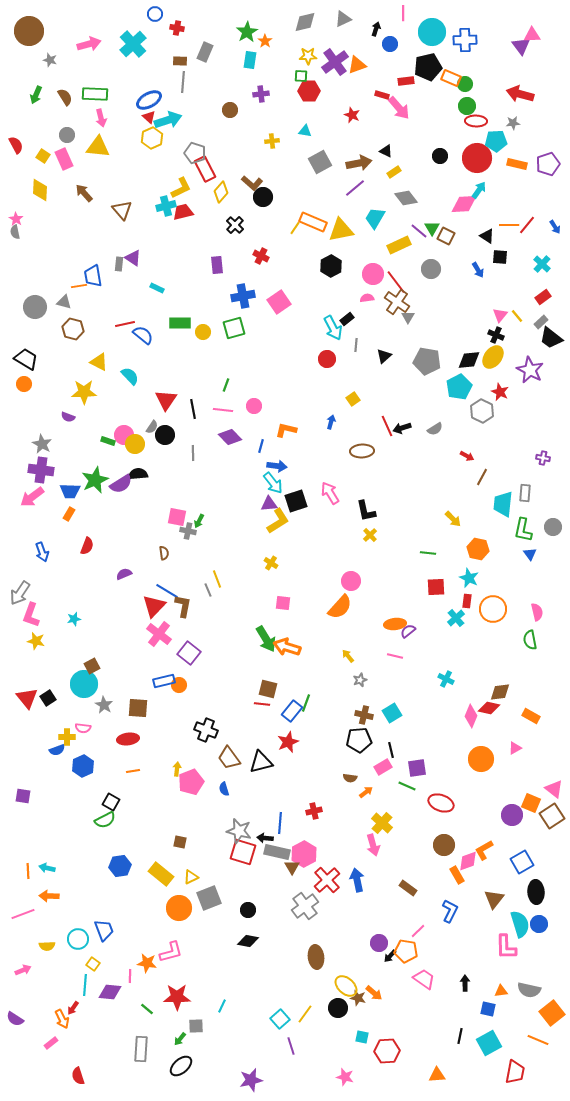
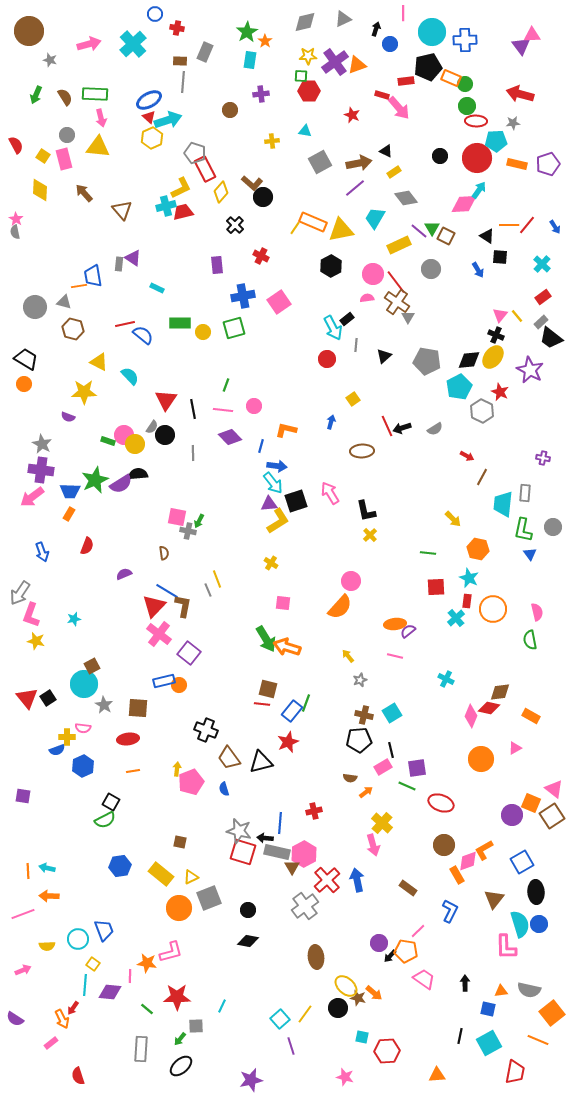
pink rectangle at (64, 159): rotated 10 degrees clockwise
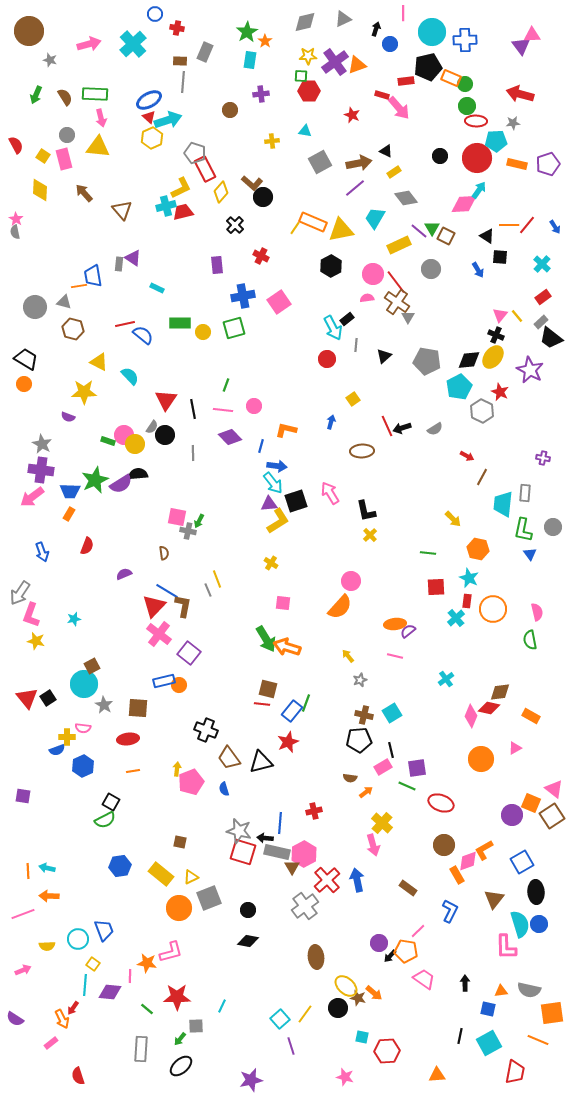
cyan cross at (446, 679): rotated 28 degrees clockwise
orange square at (552, 1013): rotated 30 degrees clockwise
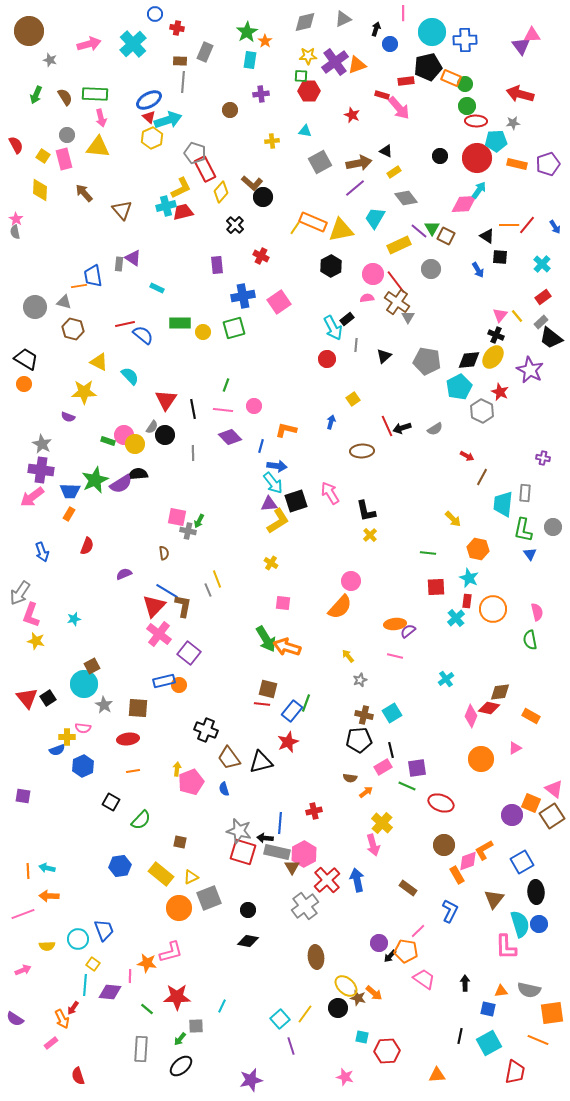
green semicircle at (105, 820): moved 36 px right; rotated 20 degrees counterclockwise
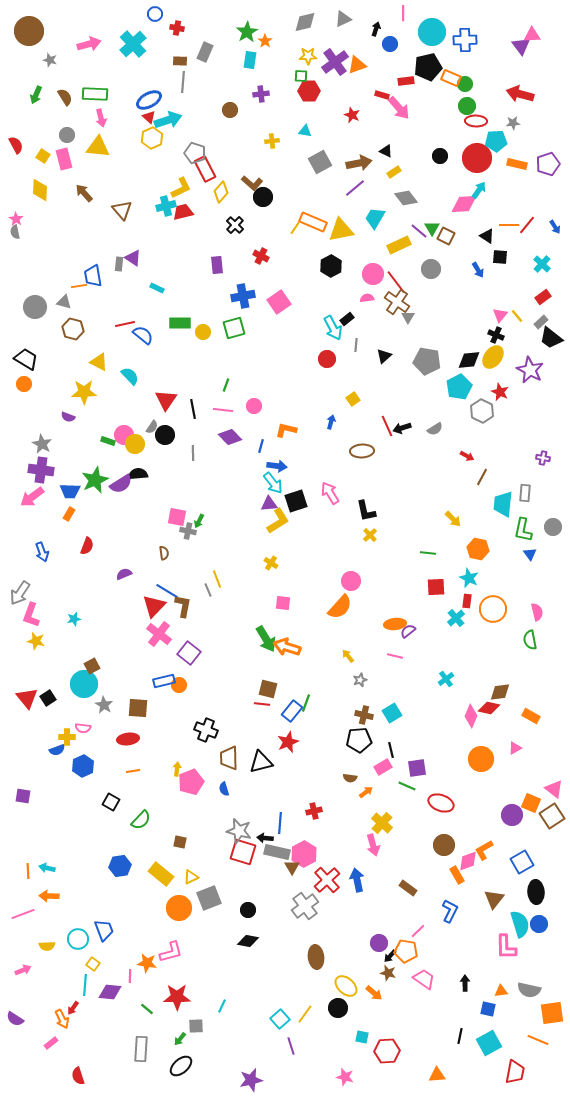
brown trapezoid at (229, 758): rotated 35 degrees clockwise
brown star at (358, 998): moved 30 px right, 25 px up
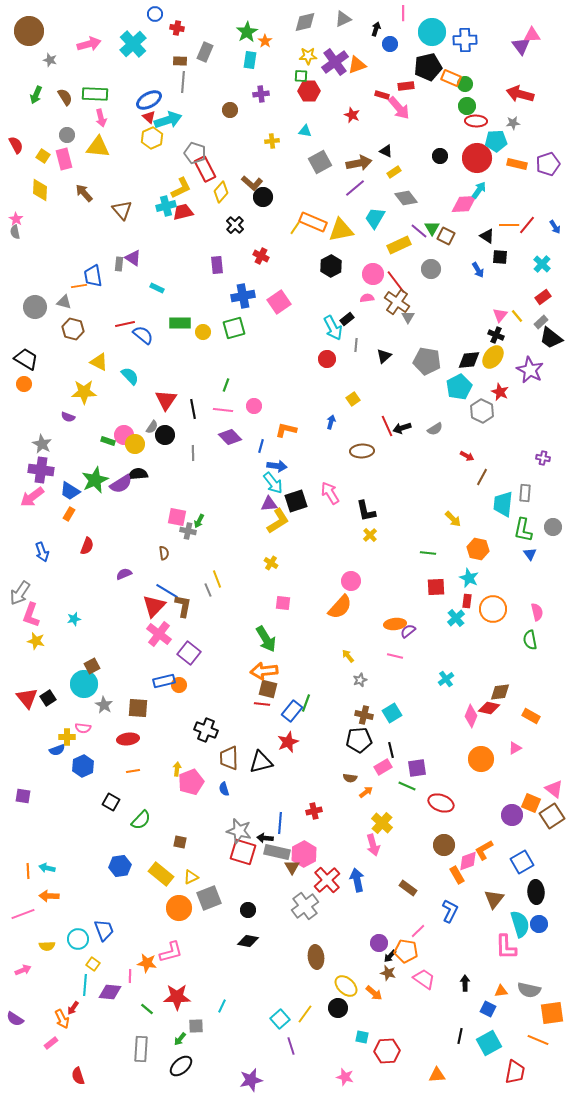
red rectangle at (406, 81): moved 5 px down
blue trapezoid at (70, 491): rotated 30 degrees clockwise
orange arrow at (287, 647): moved 23 px left, 24 px down; rotated 24 degrees counterclockwise
blue square at (488, 1009): rotated 14 degrees clockwise
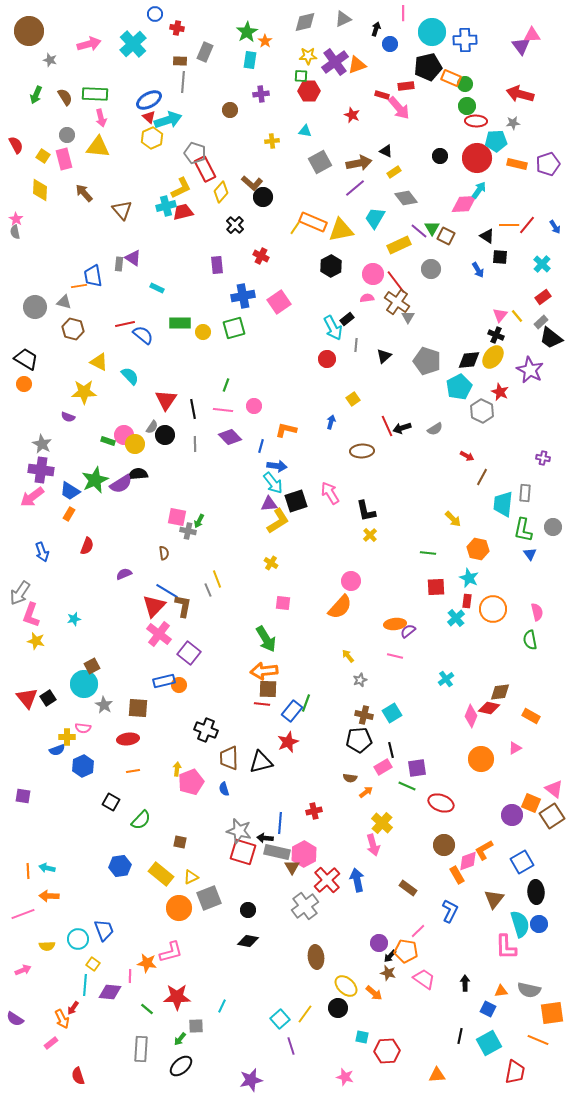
gray pentagon at (427, 361): rotated 8 degrees clockwise
gray line at (193, 453): moved 2 px right, 9 px up
brown square at (268, 689): rotated 12 degrees counterclockwise
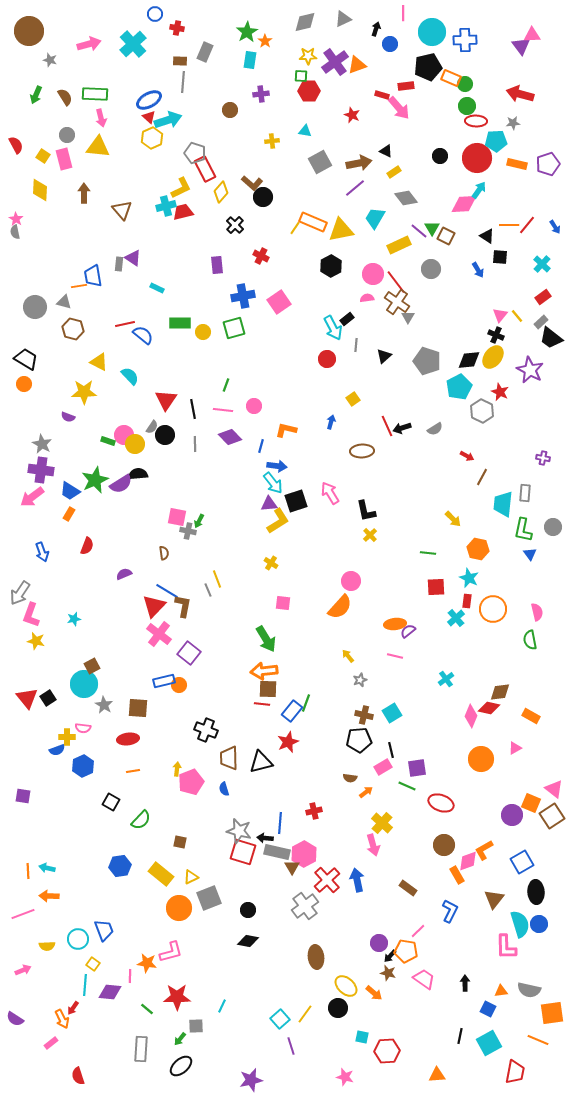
brown arrow at (84, 193): rotated 42 degrees clockwise
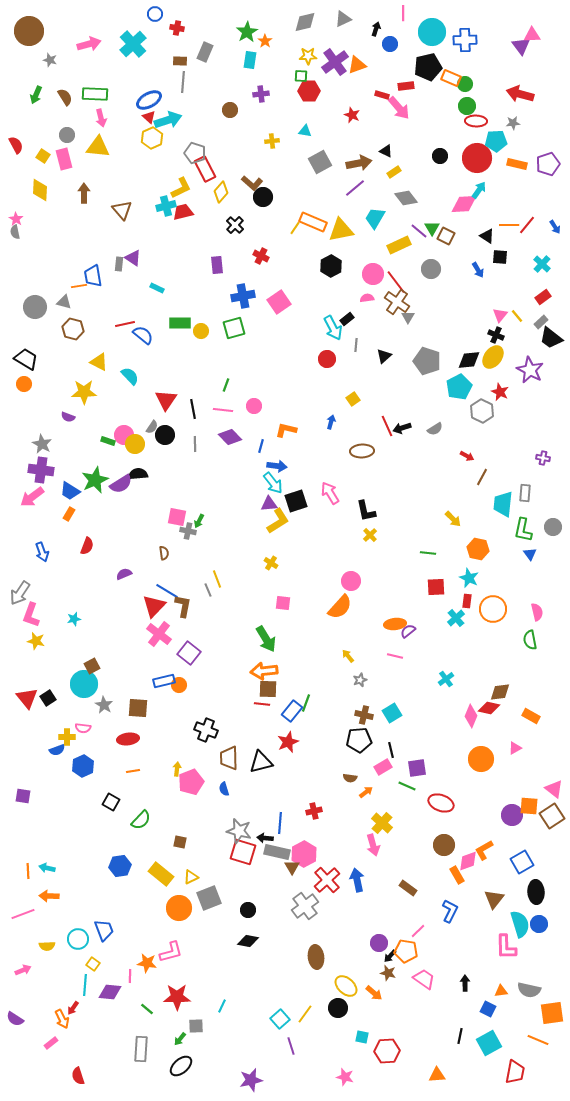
yellow circle at (203, 332): moved 2 px left, 1 px up
orange square at (531, 803): moved 2 px left, 3 px down; rotated 18 degrees counterclockwise
